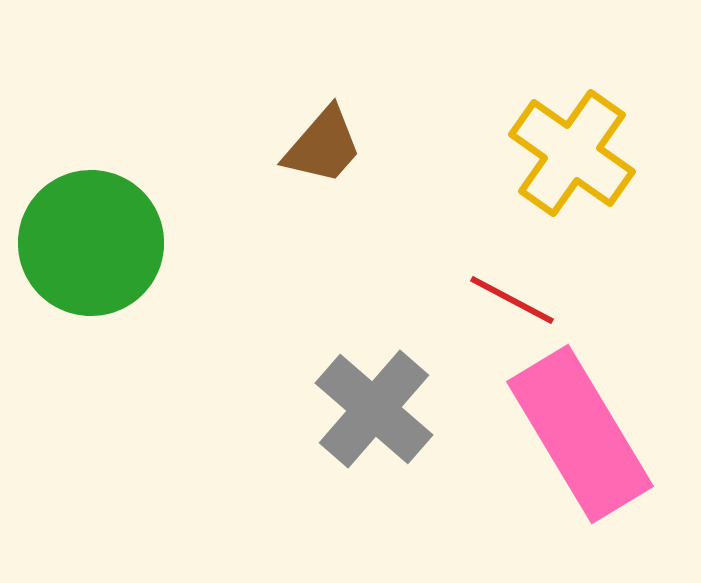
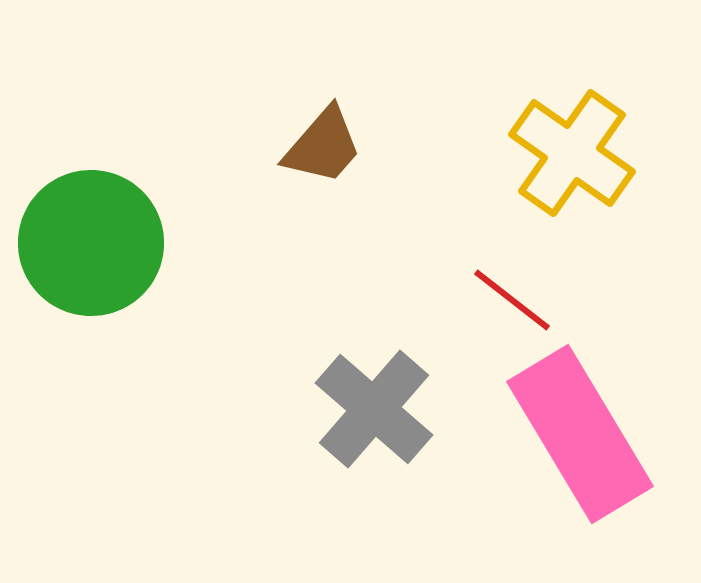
red line: rotated 10 degrees clockwise
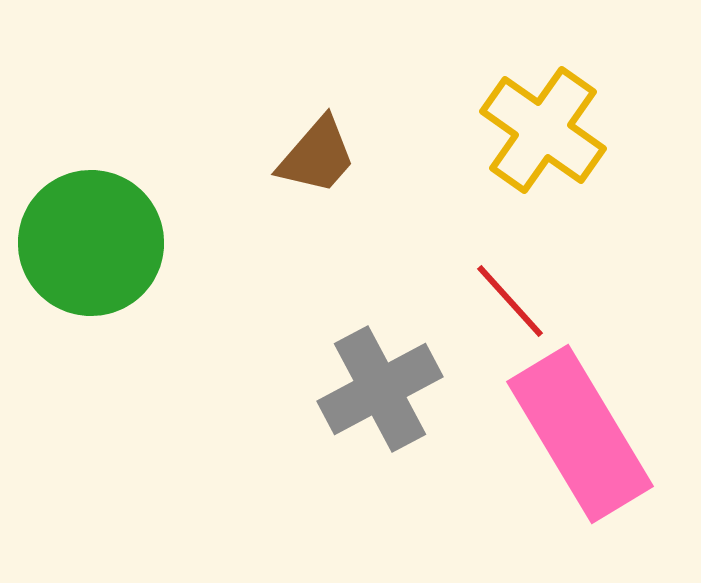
brown trapezoid: moved 6 px left, 10 px down
yellow cross: moved 29 px left, 23 px up
red line: moved 2 px left, 1 px down; rotated 10 degrees clockwise
gray cross: moved 6 px right, 20 px up; rotated 21 degrees clockwise
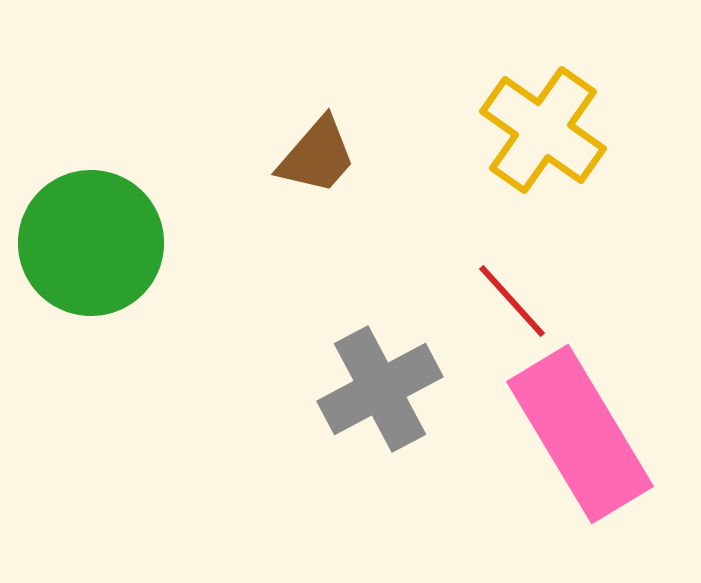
red line: moved 2 px right
